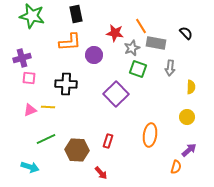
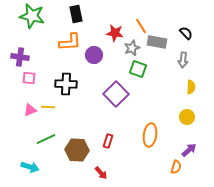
gray rectangle: moved 1 px right, 1 px up
purple cross: moved 2 px left, 1 px up; rotated 24 degrees clockwise
gray arrow: moved 13 px right, 8 px up
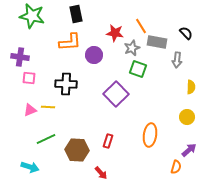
gray arrow: moved 6 px left
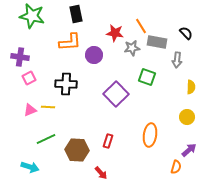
gray star: rotated 14 degrees clockwise
green square: moved 9 px right, 8 px down
pink square: rotated 32 degrees counterclockwise
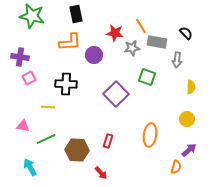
pink triangle: moved 7 px left, 16 px down; rotated 32 degrees clockwise
yellow circle: moved 2 px down
cyan arrow: rotated 138 degrees counterclockwise
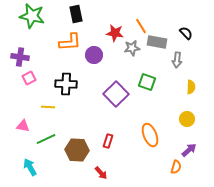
green square: moved 5 px down
orange ellipse: rotated 30 degrees counterclockwise
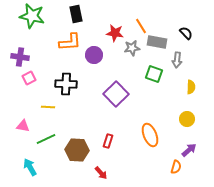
green square: moved 7 px right, 8 px up
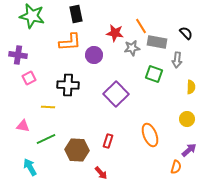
purple cross: moved 2 px left, 2 px up
black cross: moved 2 px right, 1 px down
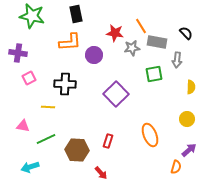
purple cross: moved 2 px up
green square: rotated 30 degrees counterclockwise
black cross: moved 3 px left, 1 px up
cyan arrow: rotated 78 degrees counterclockwise
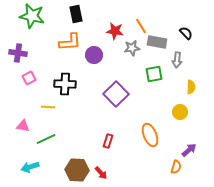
red star: moved 2 px up
yellow circle: moved 7 px left, 7 px up
brown hexagon: moved 20 px down
